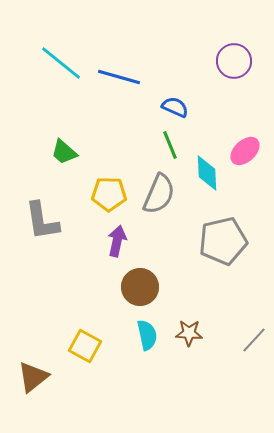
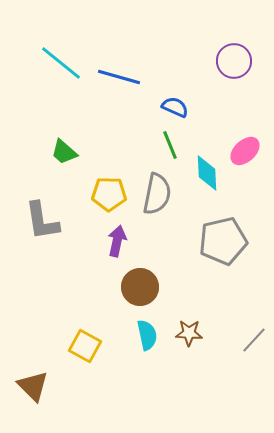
gray semicircle: moved 2 px left; rotated 12 degrees counterclockwise
brown triangle: moved 9 px down; rotated 36 degrees counterclockwise
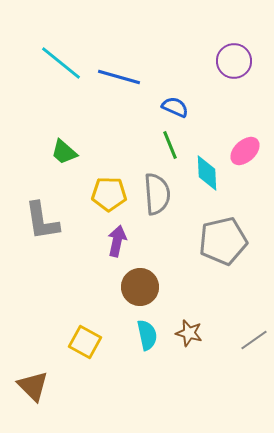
gray semicircle: rotated 15 degrees counterclockwise
brown star: rotated 12 degrees clockwise
gray line: rotated 12 degrees clockwise
yellow square: moved 4 px up
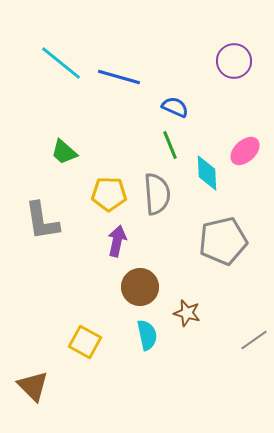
brown star: moved 2 px left, 20 px up
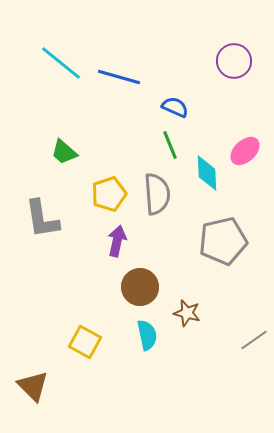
yellow pentagon: rotated 20 degrees counterclockwise
gray L-shape: moved 2 px up
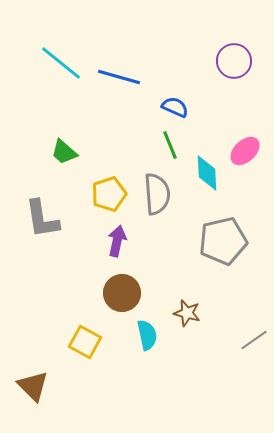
brown circle: moved 18 px left, 6 px down
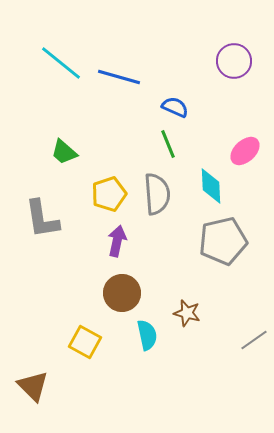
green line: moved 2 px left, 1 px up
cyan diamond: moved 4 px right, 13 px down
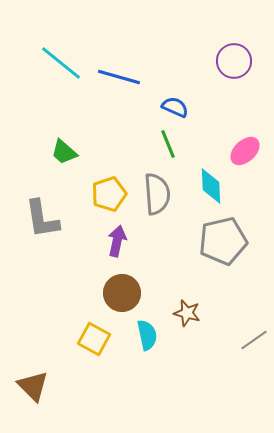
yellow square: moved 9 px right, 3 px up
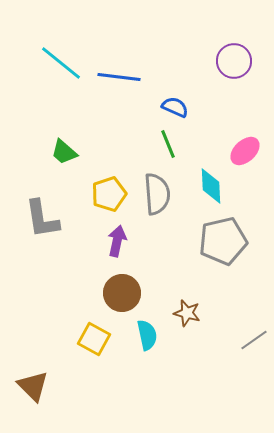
blue line: rotated 9 degrees counterclockwise
